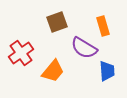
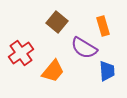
brown square: rotated 30 degrees counterclockwise
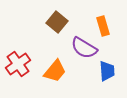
red cross: moved 3 px left, 11 px down
orange trapezoid: moved 2 px right
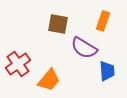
brown square: moved 1 px right, 2 px down; rotated 30 degrees counterclockwise
orange rectangle: moved 5 px up; rotated 36 degrees clockwise
orange trapezoid: moved 6 px left, 9 px down
